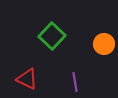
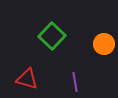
red triangle: rotated 10 degrees counterclockwise
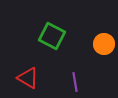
green square: rotated 16 degrees counterclockwise
red triangle: moved 1 px right, 1 px up; rotated 15 degrees clockwise
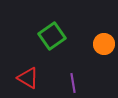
green square: rotated 28 degrees clockwise
purple line: moved 2 px left, 1 px down
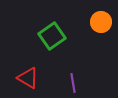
orange circle: moved 3 px left, 22 px up
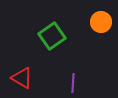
red triangle: moved 6 px left
purple line: rotated 12 degrees clockwise
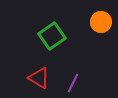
red triangle: moved 17 px right
purple line: rotated 24 degrees clockwise
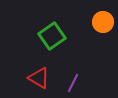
orange circle: moved 2 px right
